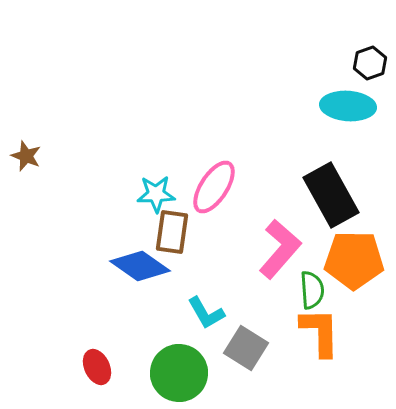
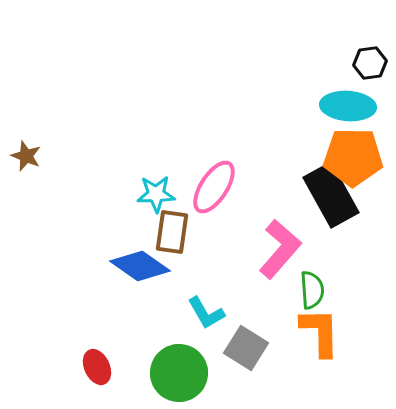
black hexagon: rotated 12 degrees clockwise
orange pentagon: moved 1 px left, 103 px up
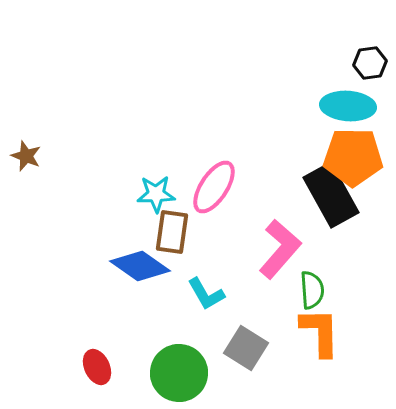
cyan L-shape: moved 19 px up
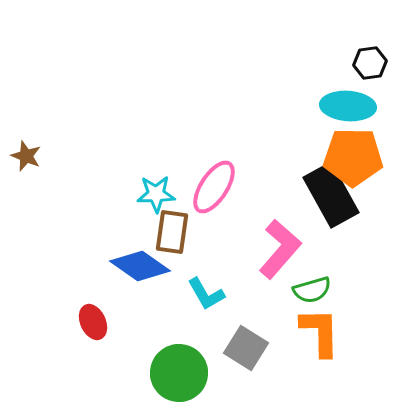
green semicircle: rotated 78 degrees clockwise
red ellipse: moved 4 px left, 45 px up
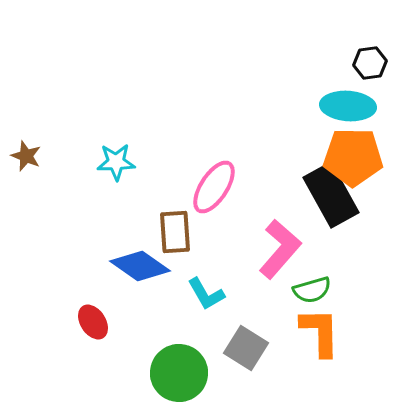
cyan star: moved 40 px left, 32 px up
brown rectangle: moved 3 px right; rotated 12 degrees counterclockwise
red ellipse: rotated 8 degrees counterclockwise
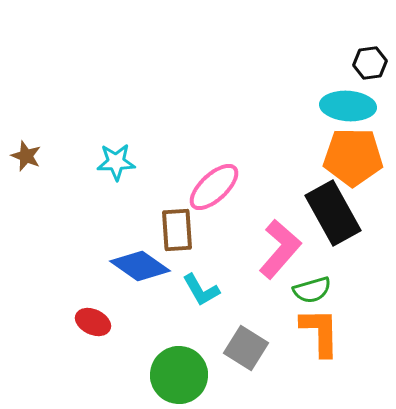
pink ellipse: rotated 14 degrees clockwise
black rectangle: moved 2 px right, 18 px down
brown rectangle: moved 2 px right, 2 px up
cyan L-shape: moved 5 px left, 4 px up
red ellipse: rotated 32 degrees counterclockwise
green circle: moved 2 px down
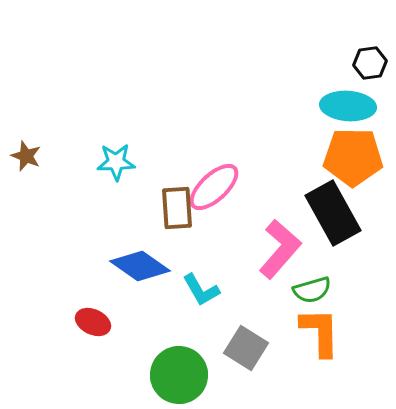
brown rectangle: moved 22 px up
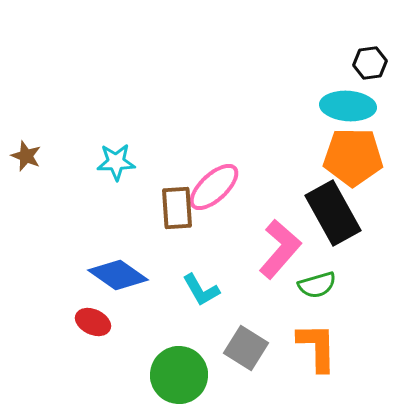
blue diamond: moved 22 px left, 9 px down
green semicircle: moved 5 px right, 5 px up
orange L-shape: moved 3 px left, 15 px down
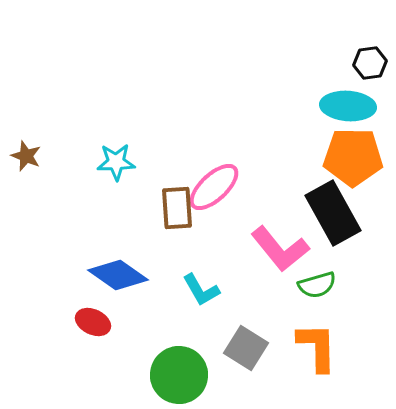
pink L-shape: rotated 100 degrees clockwise
